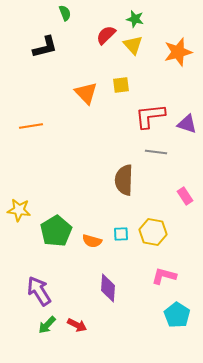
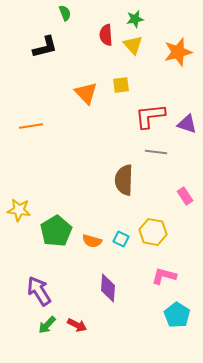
green star: rotated 24 degrees counterclockwise
red semicircle: rotated 50 degrees counterclockwise
cyan square: moved 5 px down; rotated 28 degrees clockwise
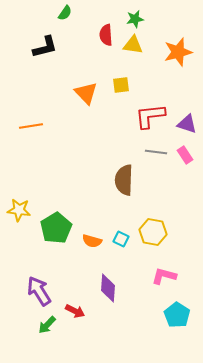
green semicircle: rotated 56 degrees clockwise
yellow triangle: rotated 40 degrees counterclockwise
pink rectangle: moved 41 px up
green pentagon: moved 3 px up
red arrow: moved 2 px left, 14 px up
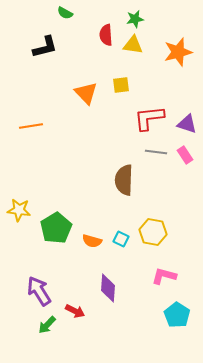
green semicircle: rotated 84 degrees clockwise
red L-shape: moved 1 px left, 2 px down
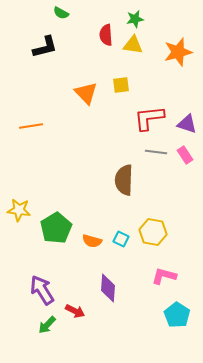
green semicircle: moved 4 px left
purple arrow: moved 3 px right, 1 px up
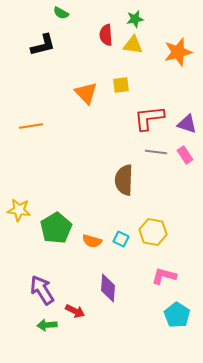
black L-shape: moved 2 px left, 2 px up
green arrow: rotated 42 degrees clockwise
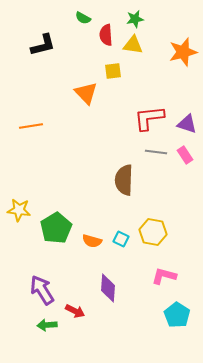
green semicircle: moved 22 px right, 5 px down
orange star: moved 5 px right
yellow square: moved 8 px left, 14 px up
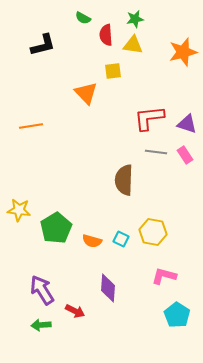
green arrow: moved 6 px left
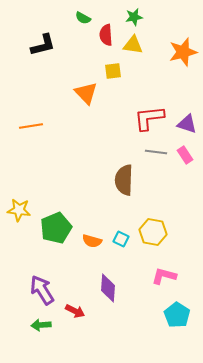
green star: moved 1 px left, 2 px up
green pentagon: rotated 8 degrees clockwise
